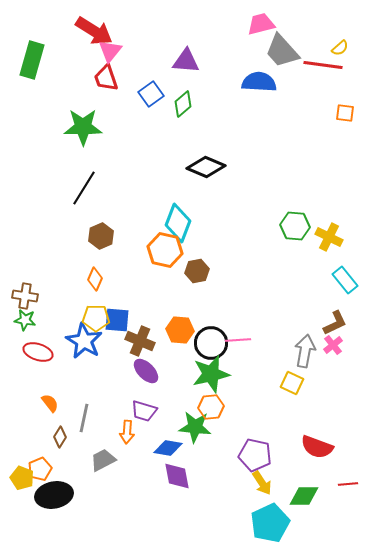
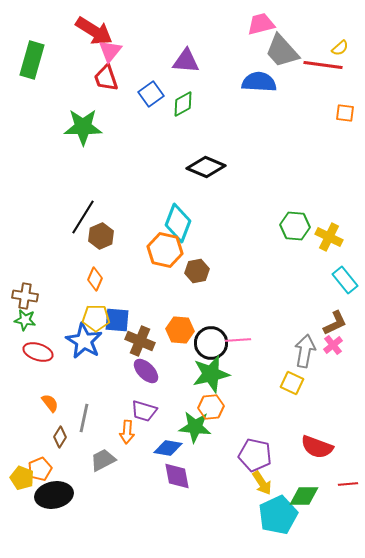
green diamond at (183, 104): rotated 12 degrees clockwise
black line at (84, 188): moved 1 px left, 29 px down
cyan pentagon at (270, 523): moved 8 px right, 8 px up
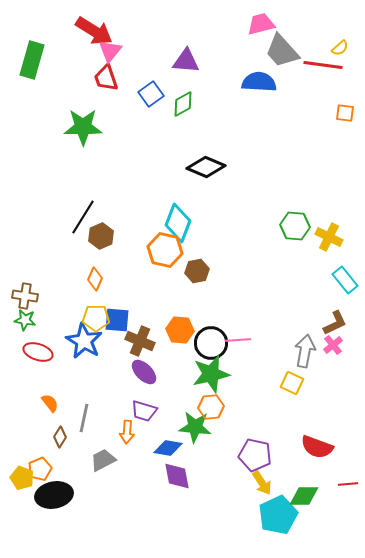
purple ellipse at (146, 371): moved 2 px left, 1 px down
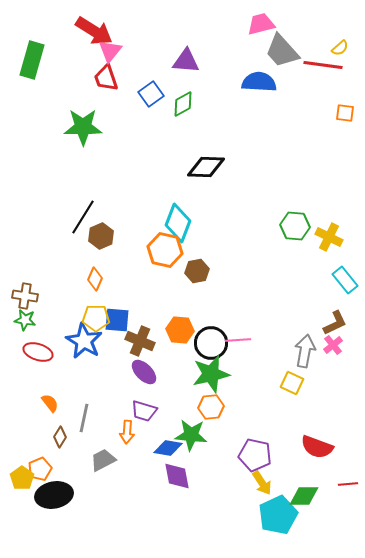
black diamond at (206, 167): rotated 21 degrees counterclockwise
green star at (195, 427): moved 4 px left, 8 px down
yellow pentagon at (22, 478): rotated 15 degrees clockwise
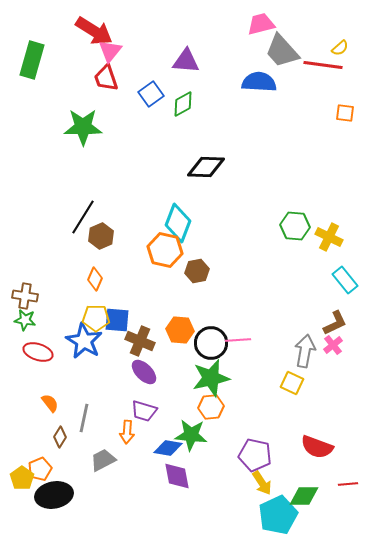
green star at (211, 374): moved 4 px down
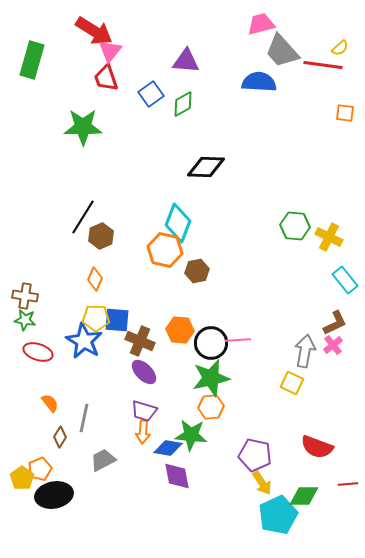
orange arrow at (127, 432): moved 16 px right
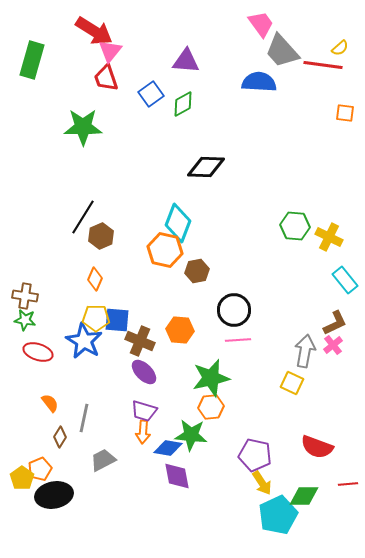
pink trapezoid at (261, 24): rotated 68 degrees clockwise
black circle at (211, 343): moved 23 px right, 33 px up
